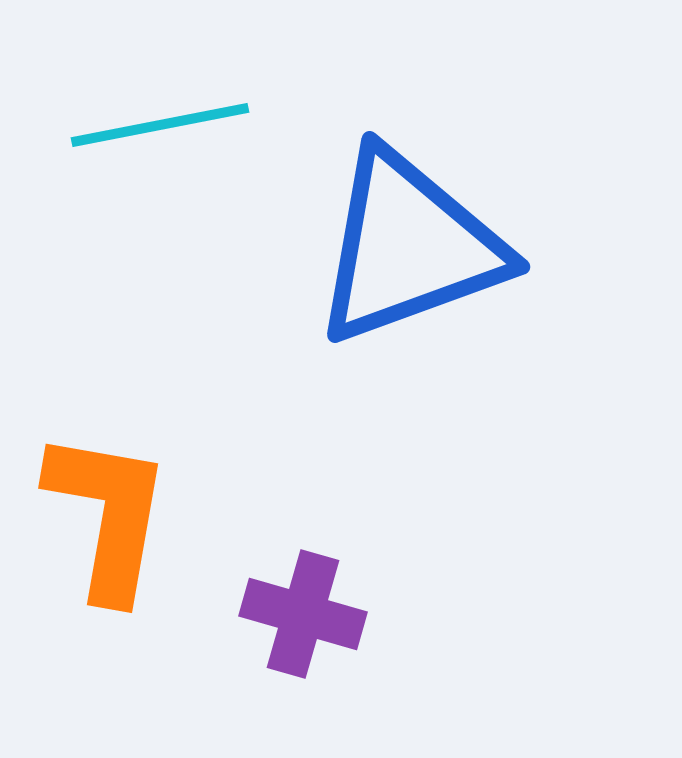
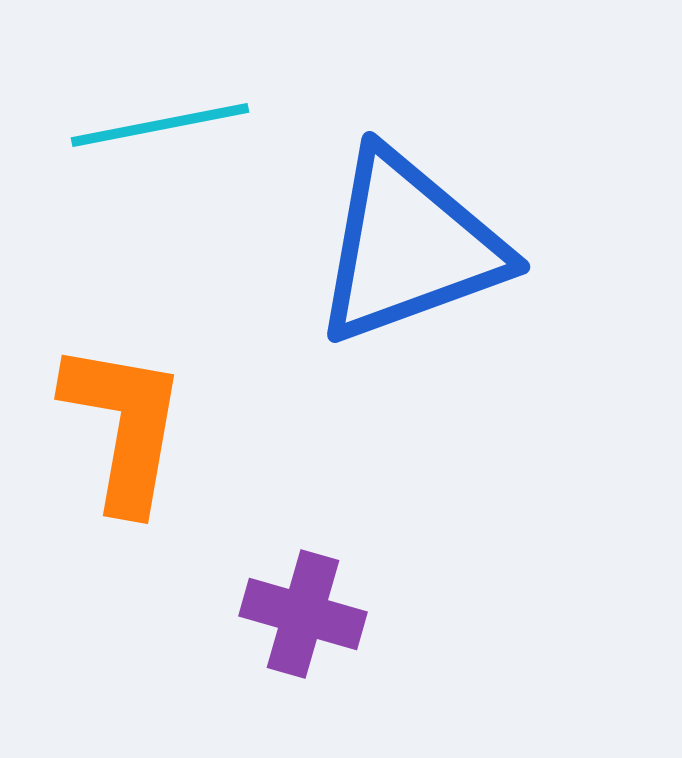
orange L-shape: moved 16 px right, 89 px up
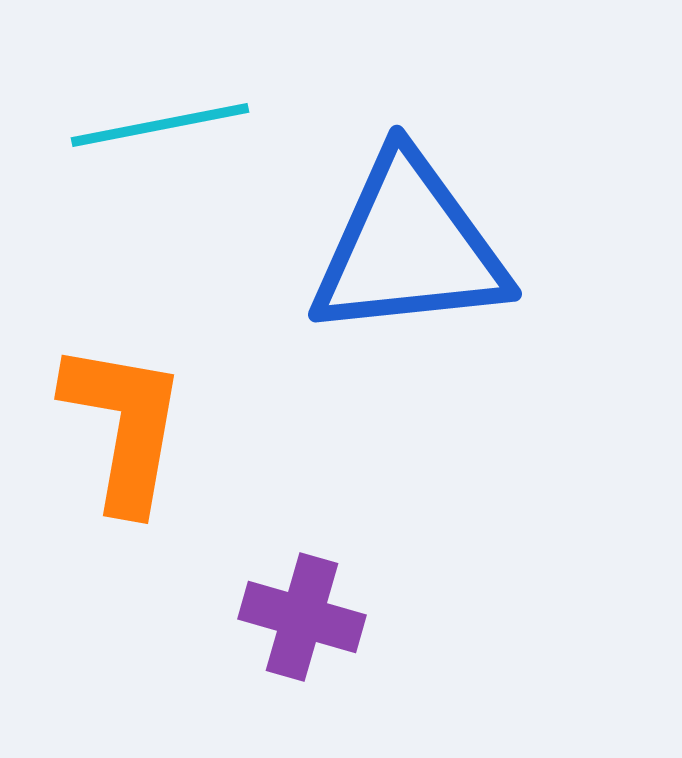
blue triangle: rotated 14 degrees clockwise
purple cross: moved 1 px left, 3 px down
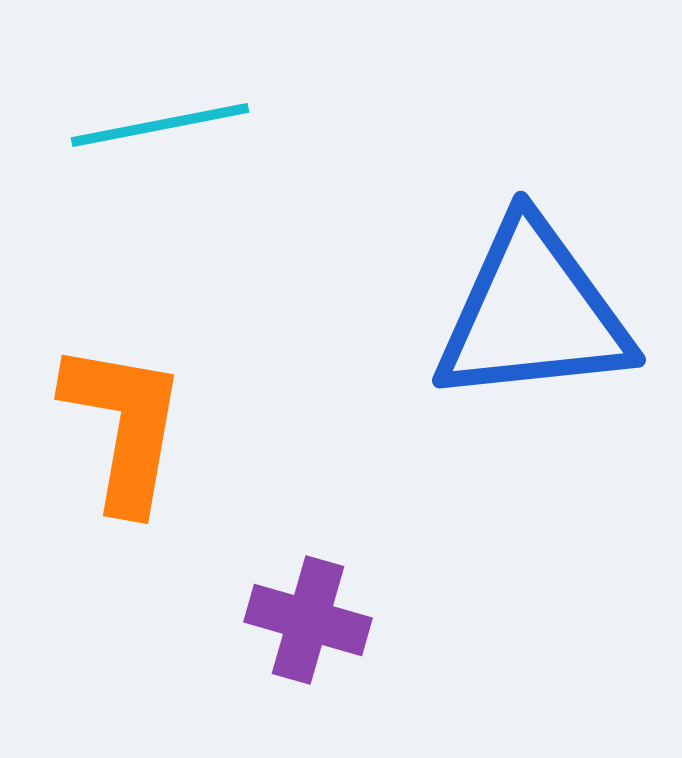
blue triangle: moved 124 px right, 66 px down
purple cross: moved 6 px right, 3 px down
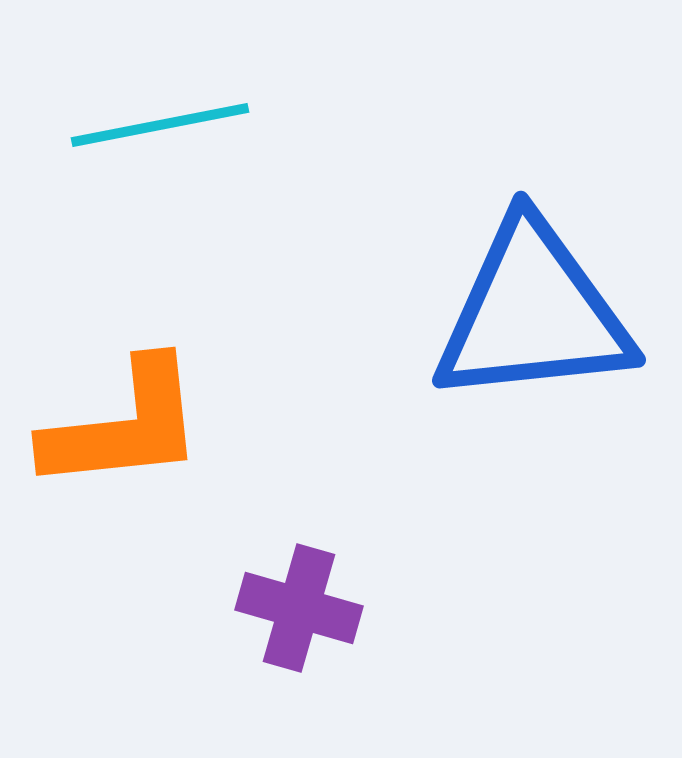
orange L-shape: rotated 74 degrees clockwise
purple cross: moved 9 px left, 12 px up
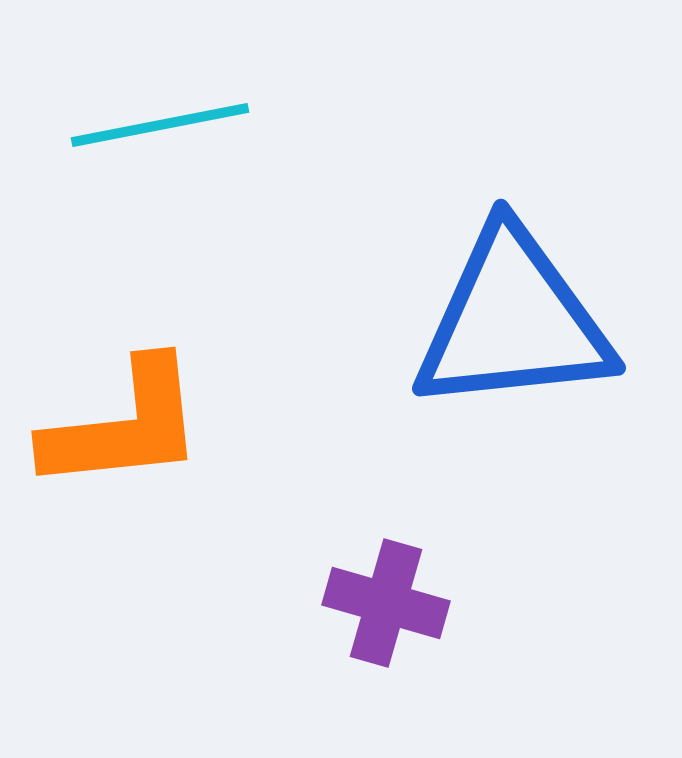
blue triangle: moved 20 px left, 8 px down
purple cross: moved 87 px right, 5 px up
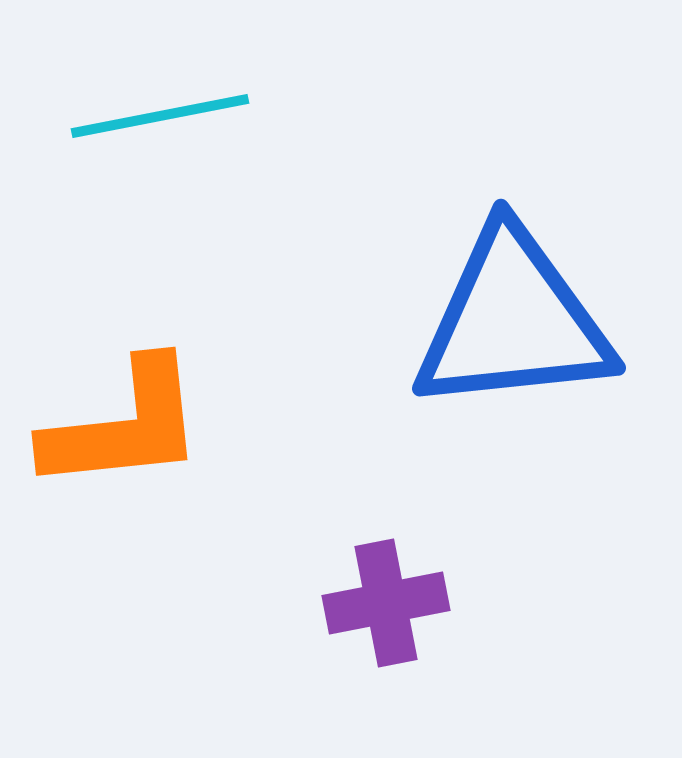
cyan line: moved 9 px up
purple cross: rotated 27 degrees counterclockwise
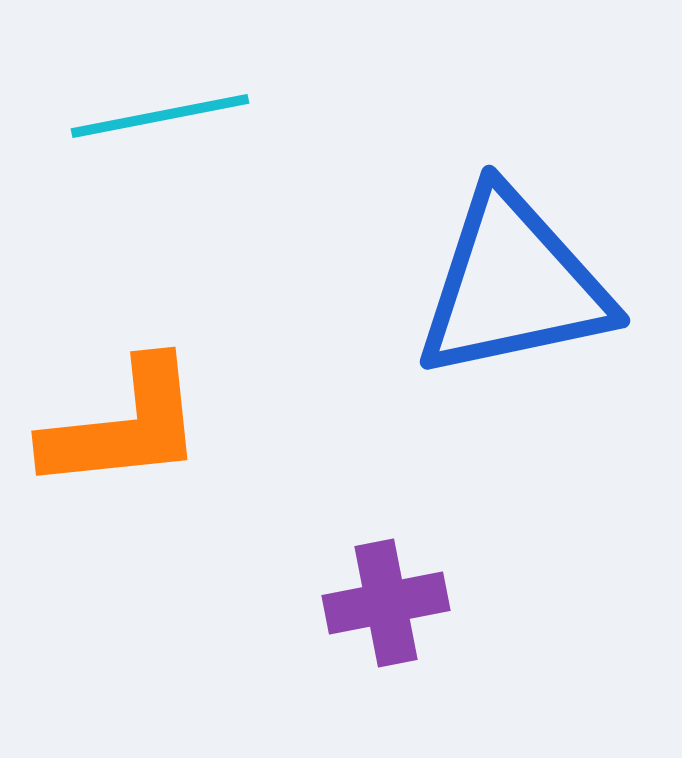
blue triangle: moved 36 px up; rotated 6 degrees counterclockwise
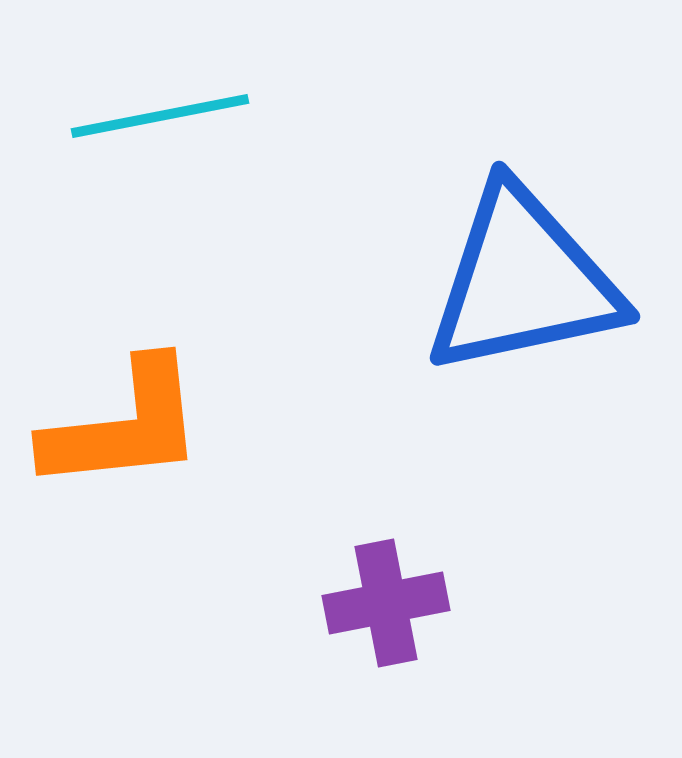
blue triangle: moved 10 px right, 4 px up
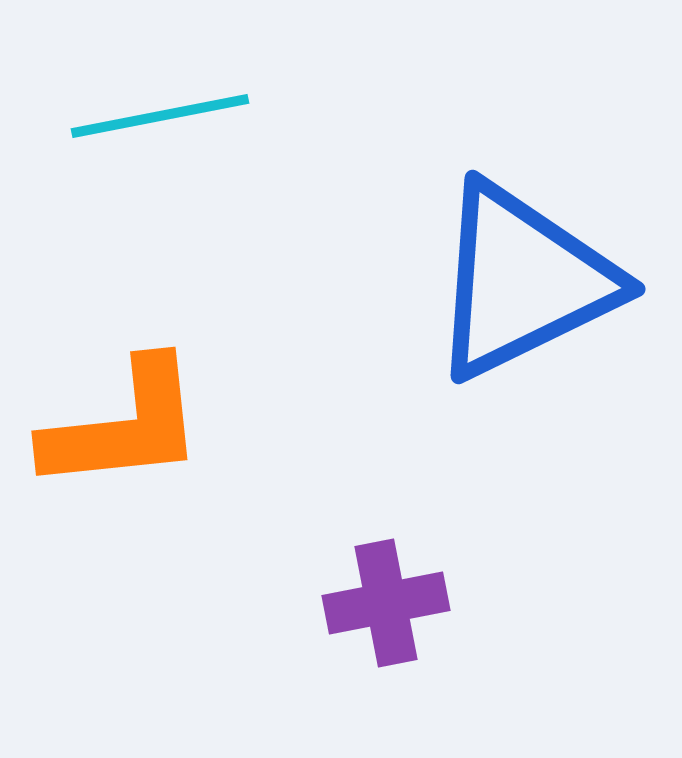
blue triangle: rotated 14 degrees counterclockwise
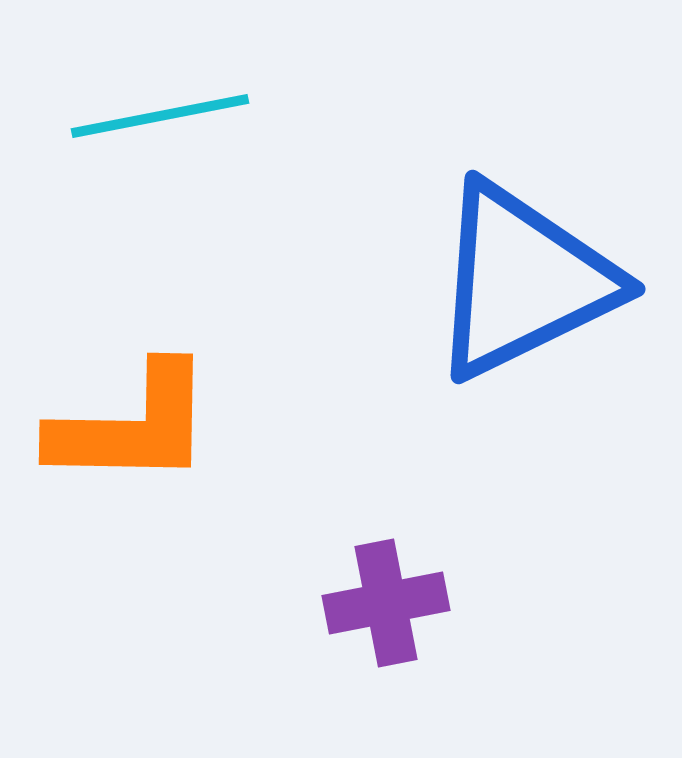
orange L-shape: moved 8 px right; rotated 7 degrees clockwise
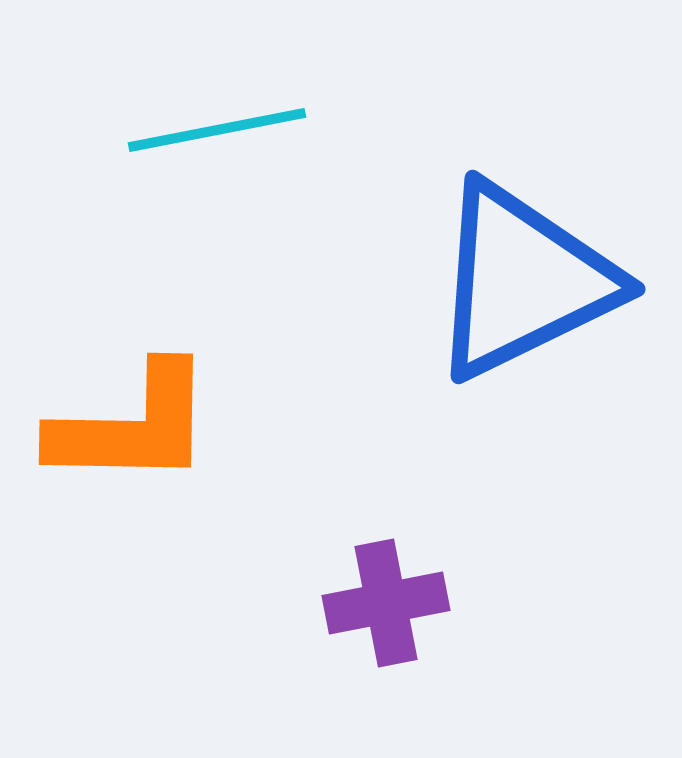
cyan line: moved 57 px right, 14 px down
